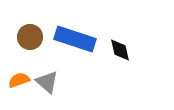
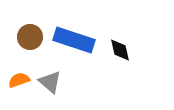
blue rectangle: moved 1 px left, 1 px down
gray triangle: moved 3 px right
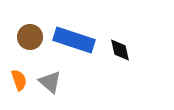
orange semicircle: rotated 90 degrees clockwise
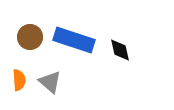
orange semicircle: rotated 15 degrees clockwise
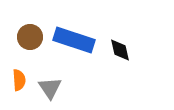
gray triangle: moved 6 px down; rotated 15 degrees clockwise
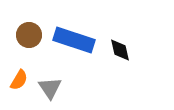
brown circle: moved 1 px left, 2 px up
orange semicircle: rotated 35 degrees clockwise
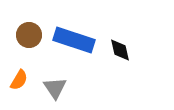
gray triangle: moved 5 px right
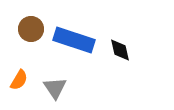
brown circle: moved 2 px right, 6 px up
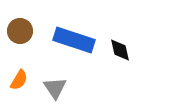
brown circle: moved 11 px left, 2 px down
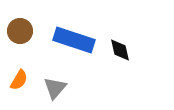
gray triangle: rotated 15 degrees clockwise
